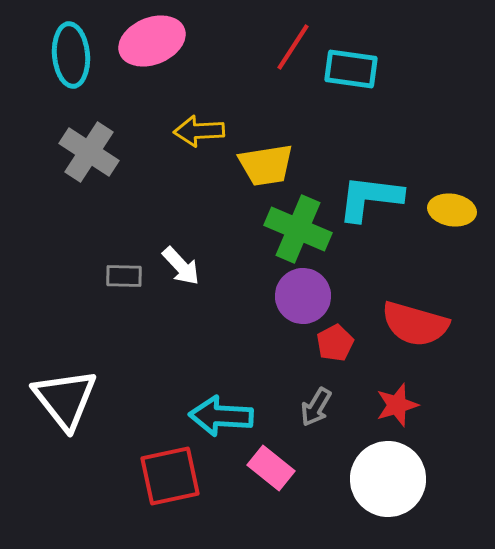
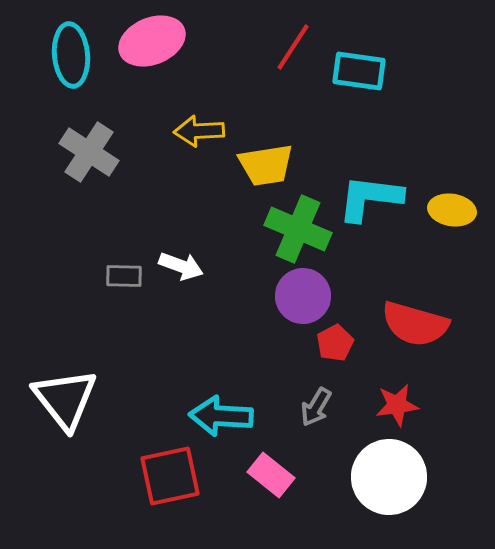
cyan rectangle: moved 8 px right, 2 px down
white arrow: rotated 27 degrees counterclockwise
red star: rotated 9 degrees clockwise
pink rectangle: moved 7 px down
white circle: moved 1 px right, 2 px up
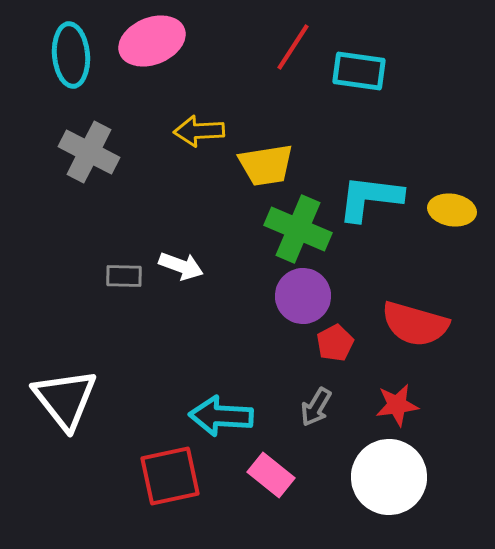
gray cross: rotated 6 degrees counterclockwise
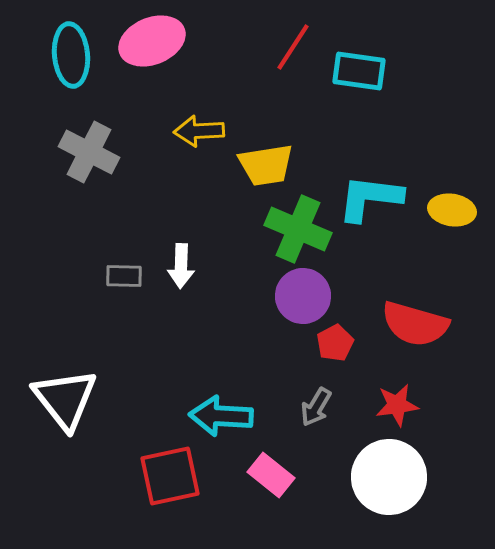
white arrow: rotated 72 degrees clockwise
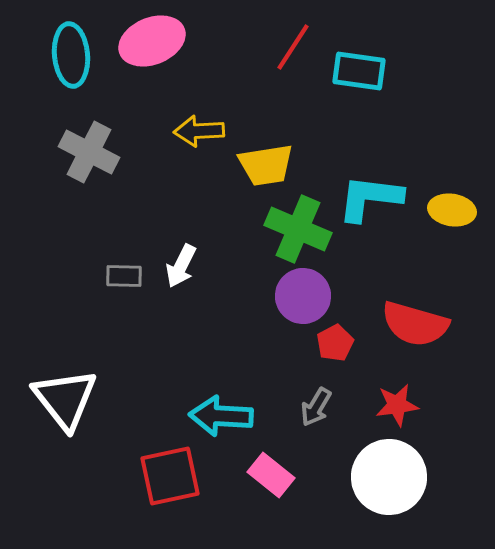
white arrow: rotated 24 degrees clockwise
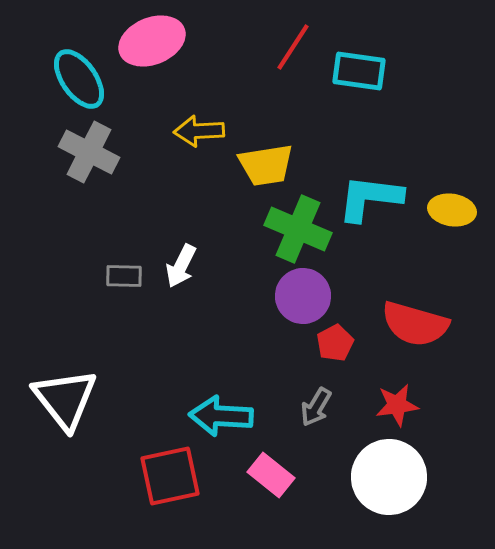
cyan ellipse: moved 8 px right, 24 px down; rotated 30 degrees counterclockwise
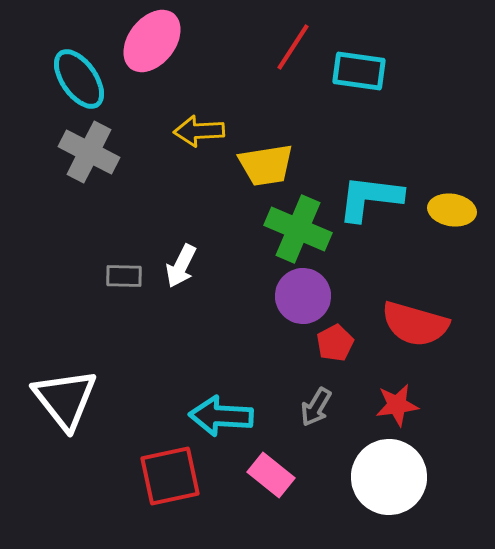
pink ellipse: rotated 30 degrees counterclockwise
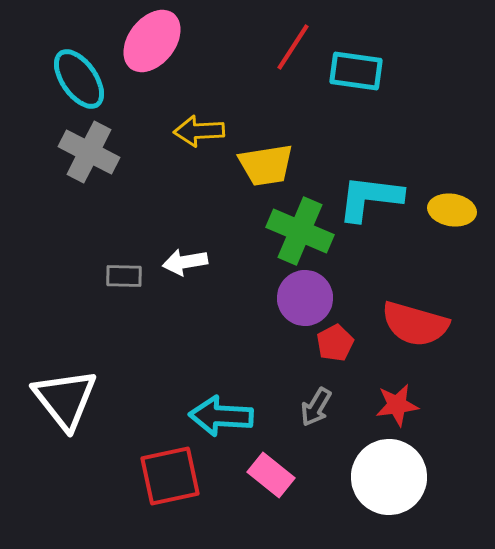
cyan rectangle: moved 3 px left
green cross: moved 2 px right, 2 px down
white arrow: moved 4 px right, 4 px up; rotated 54 degrees clockwise
purple circle: moved 2 px right, 2 px down
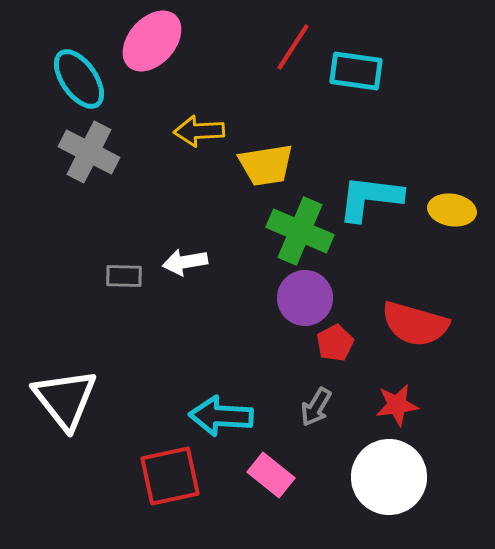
pink ellipse: rotated 4 degrees clockwise
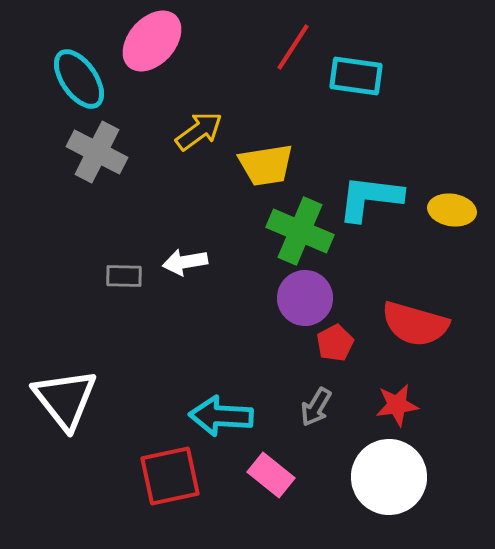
cyan rectangle: moved 5 px down
yellow arrow: rotated 147 degrees clockwise
gray cross: moved 8 px right
